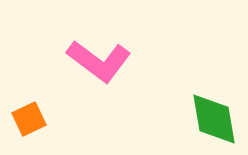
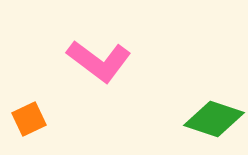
green diamond: rotated 62 degrees counterclockwise
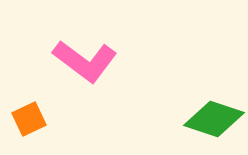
pink L-shape: moved 14 px left
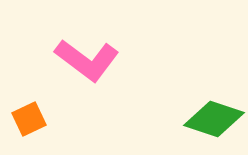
pink L-shape: moved 2 px right, 1 px up
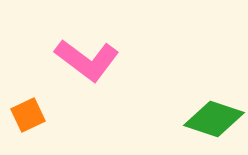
orange square: moved 1 px left, 4 px up
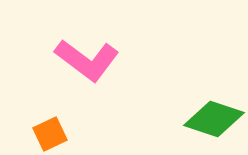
orange square: moved 22 px right, 19 px down
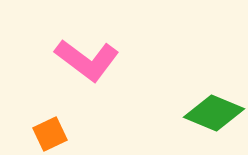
green diamond: moved 6 px up; rotated 4 degrees clockwise
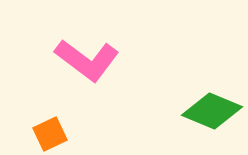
green diamond: moved 2 px left, 2 px up
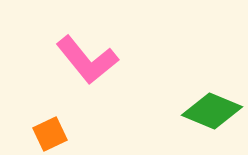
pink L-shape: rotated 14 degrees clockwise
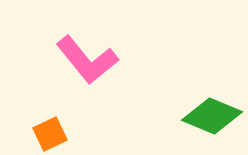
green diamond: moved 5 px down
